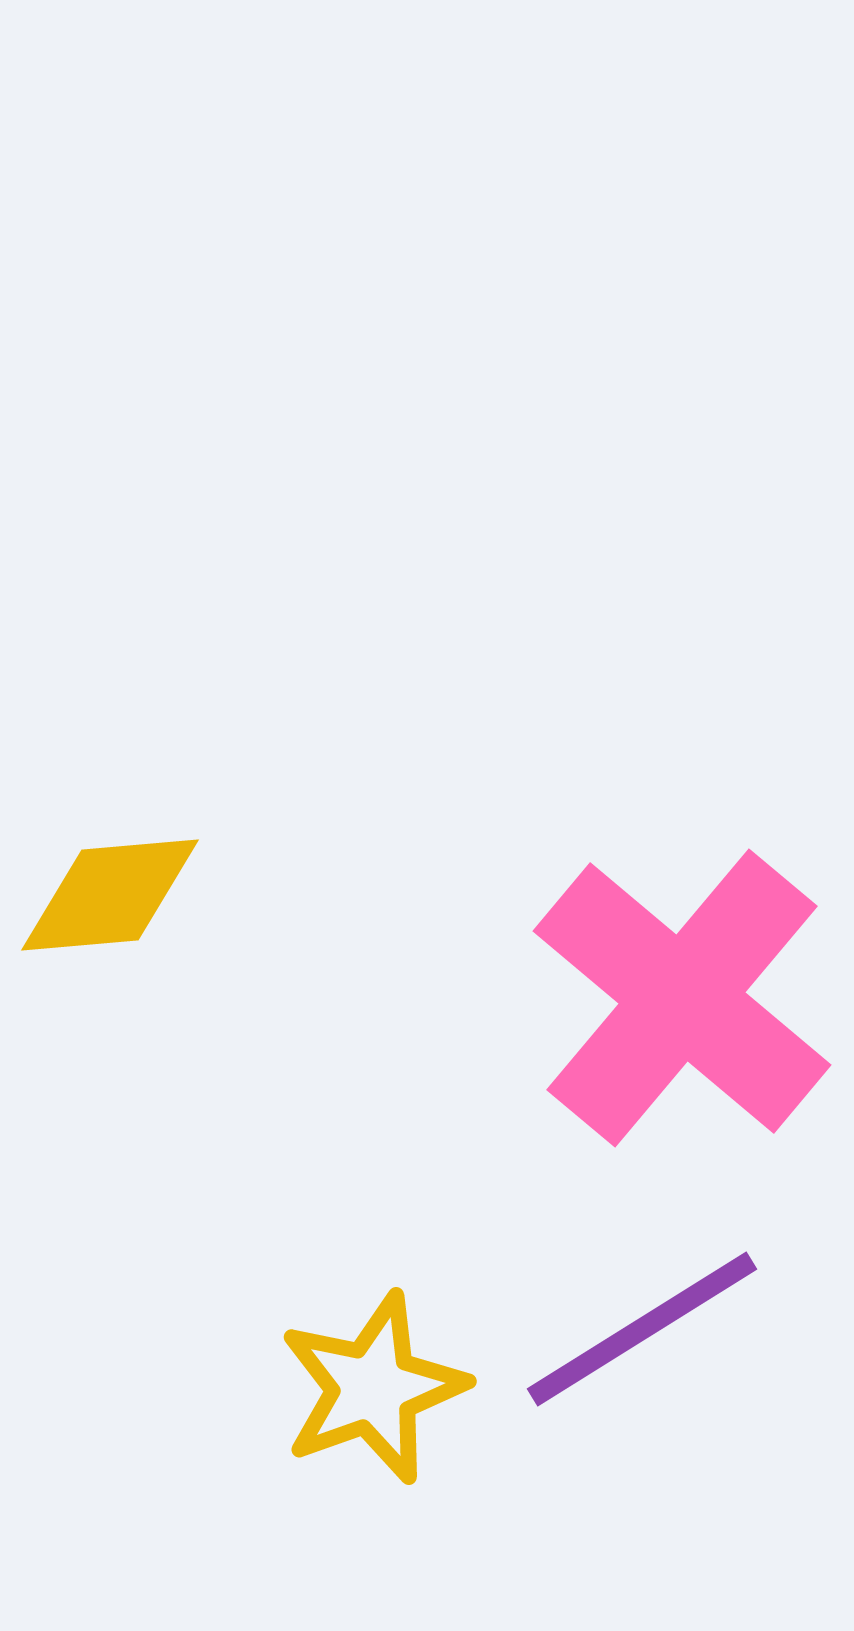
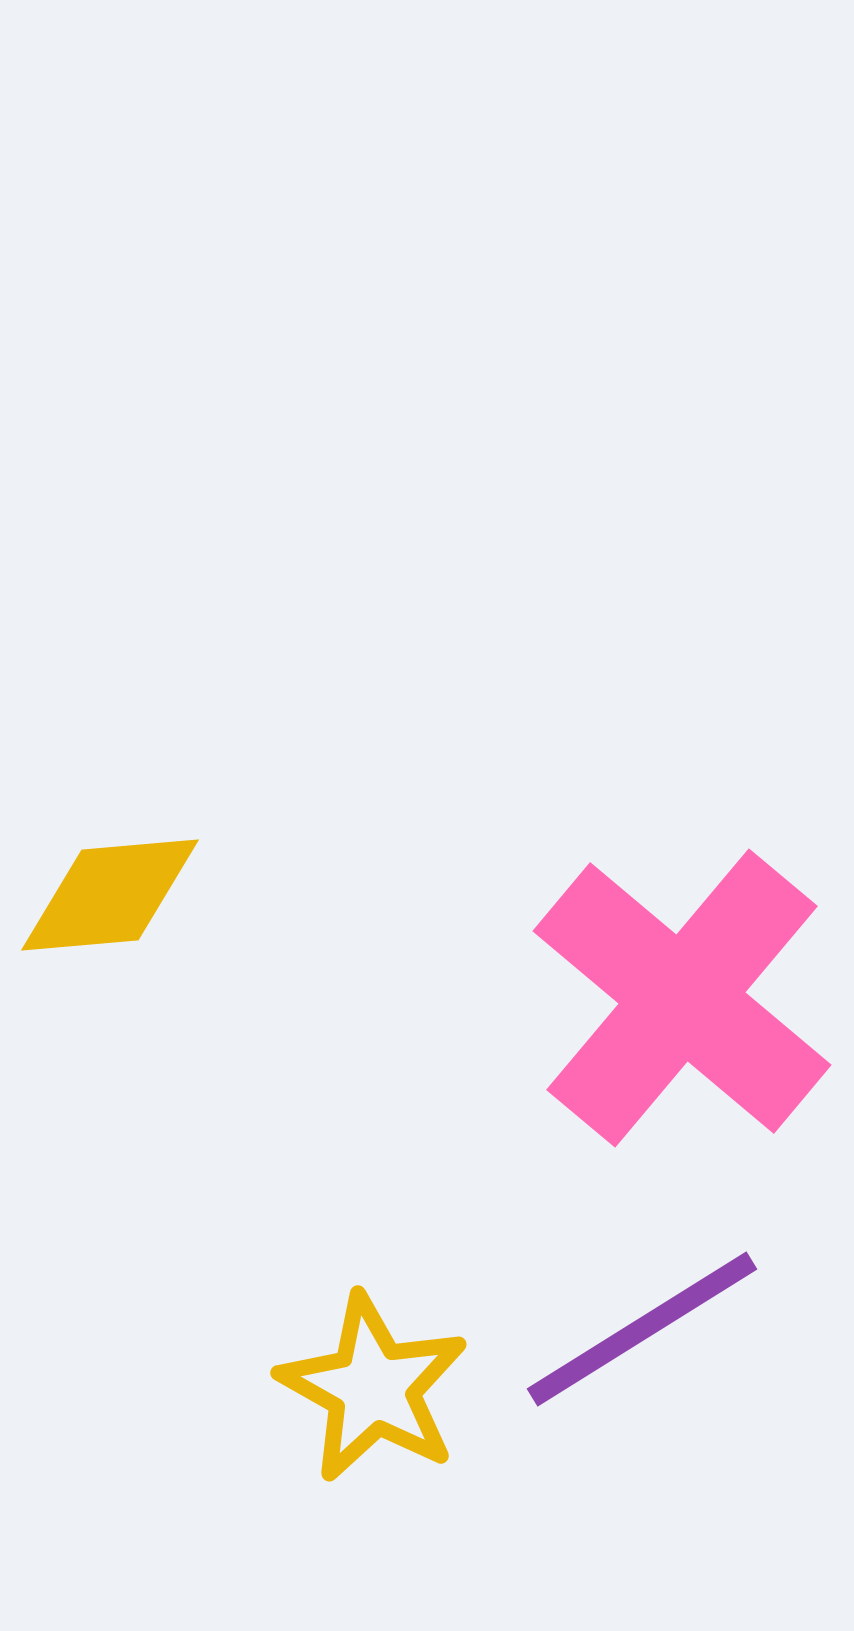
yellow star: rotated 23 degrees counterclockwise
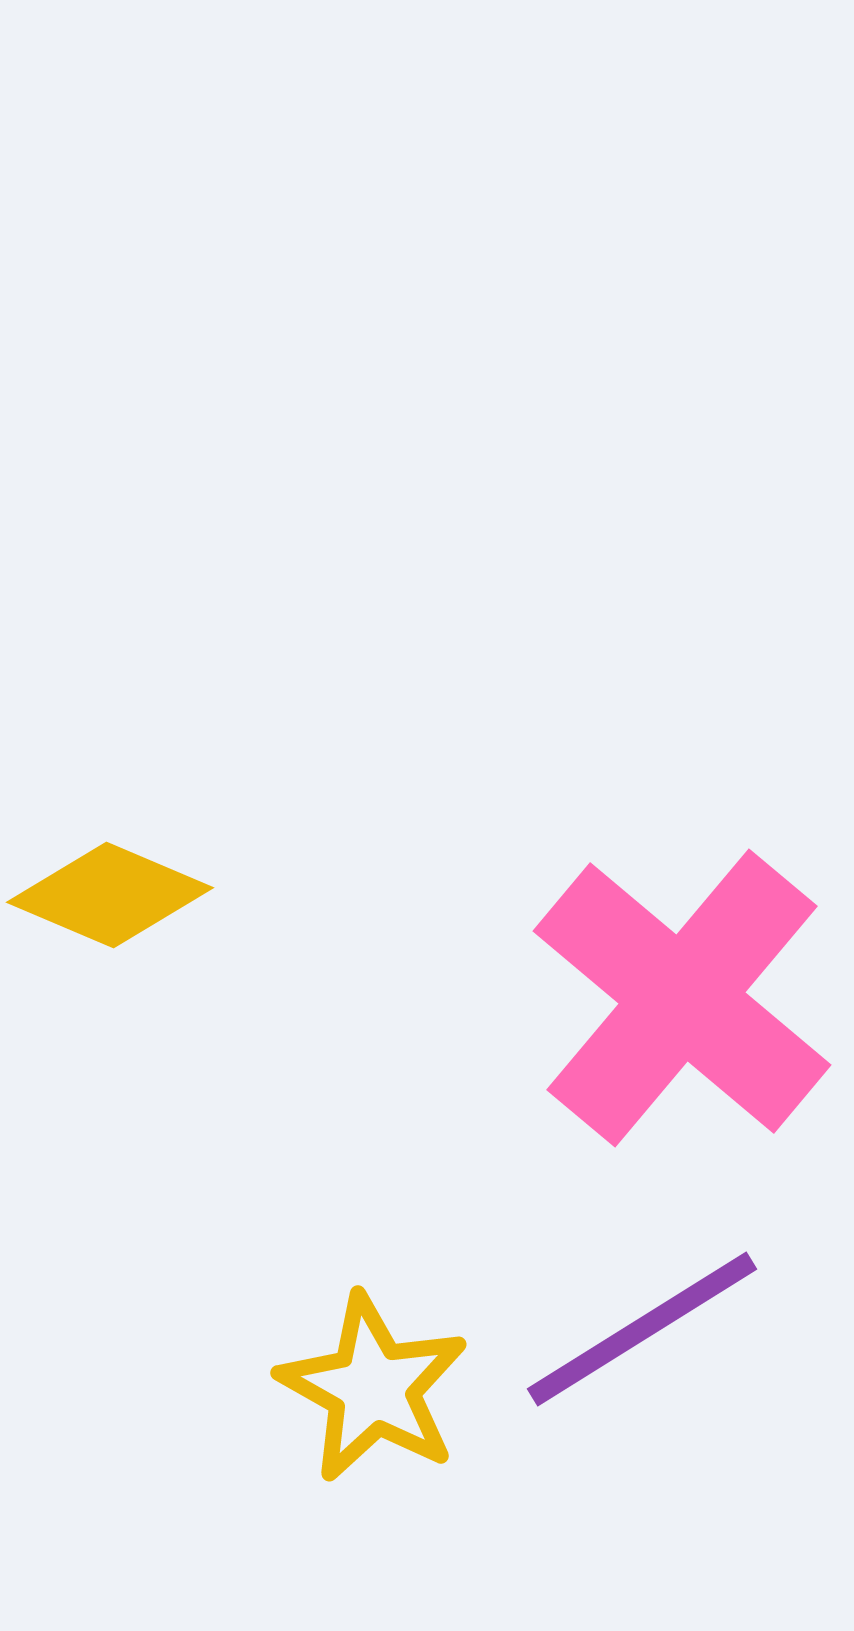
yellow diamond: rotated 28 degrees clockwise
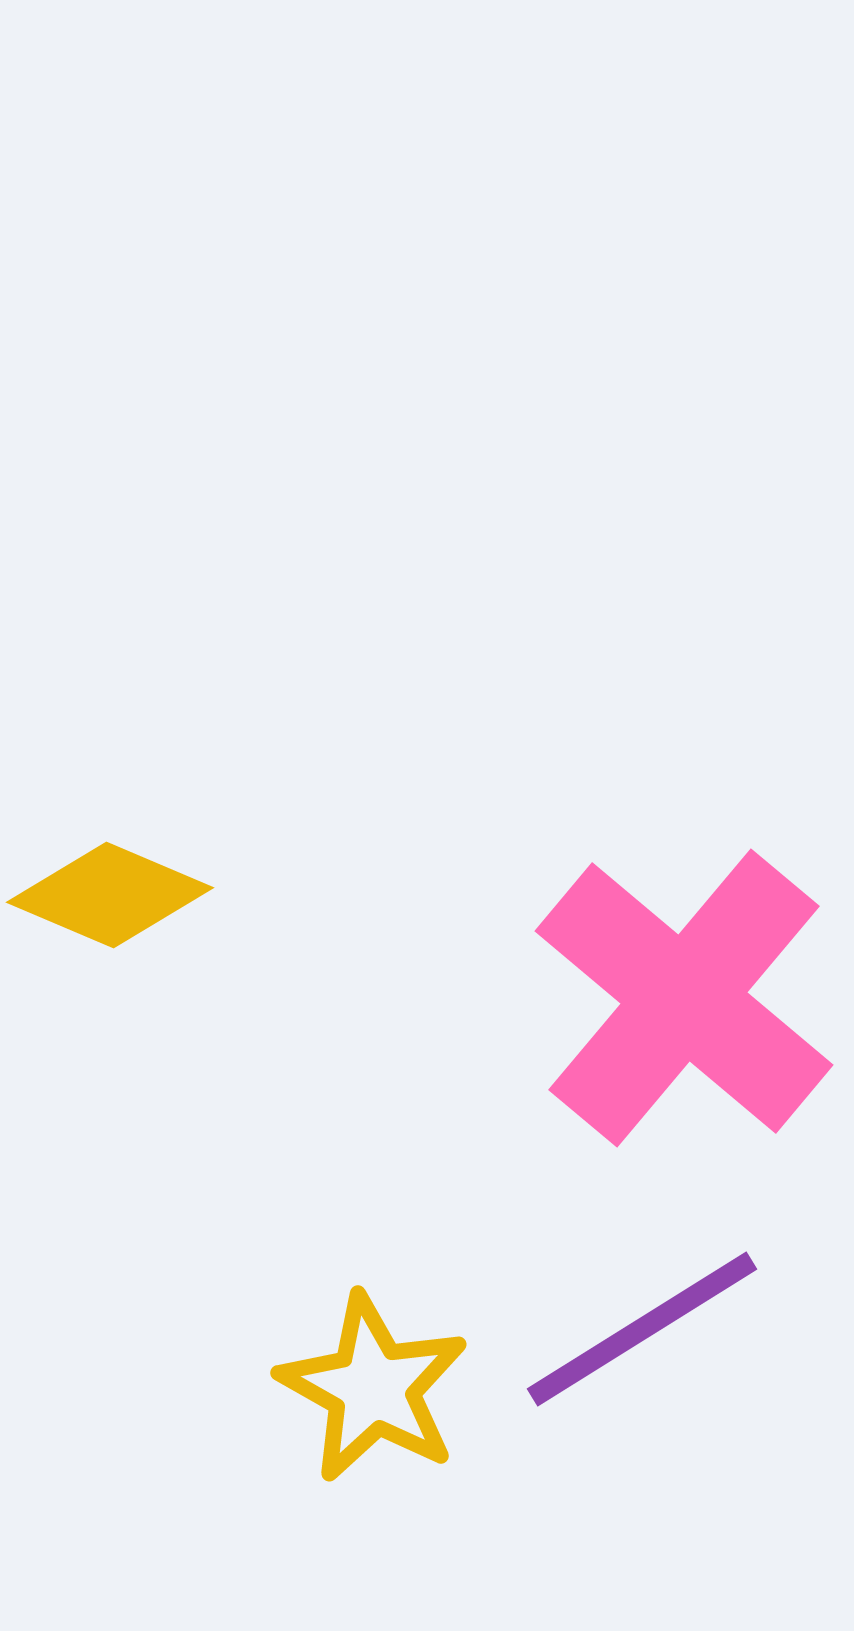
pink cross: moved 2 px right
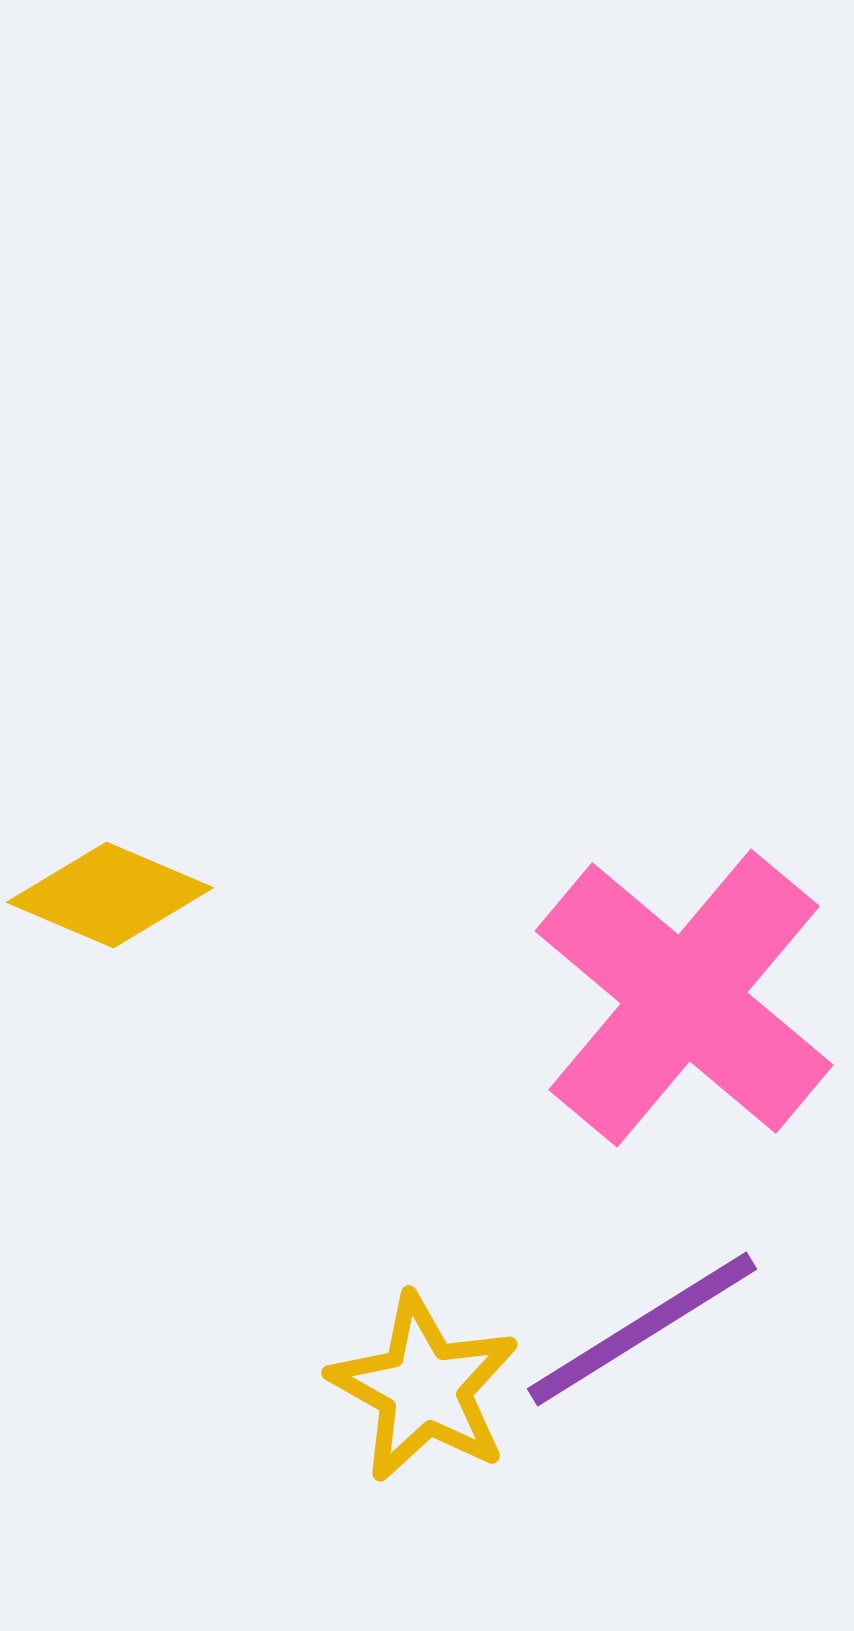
yellow star: moved 51 px right
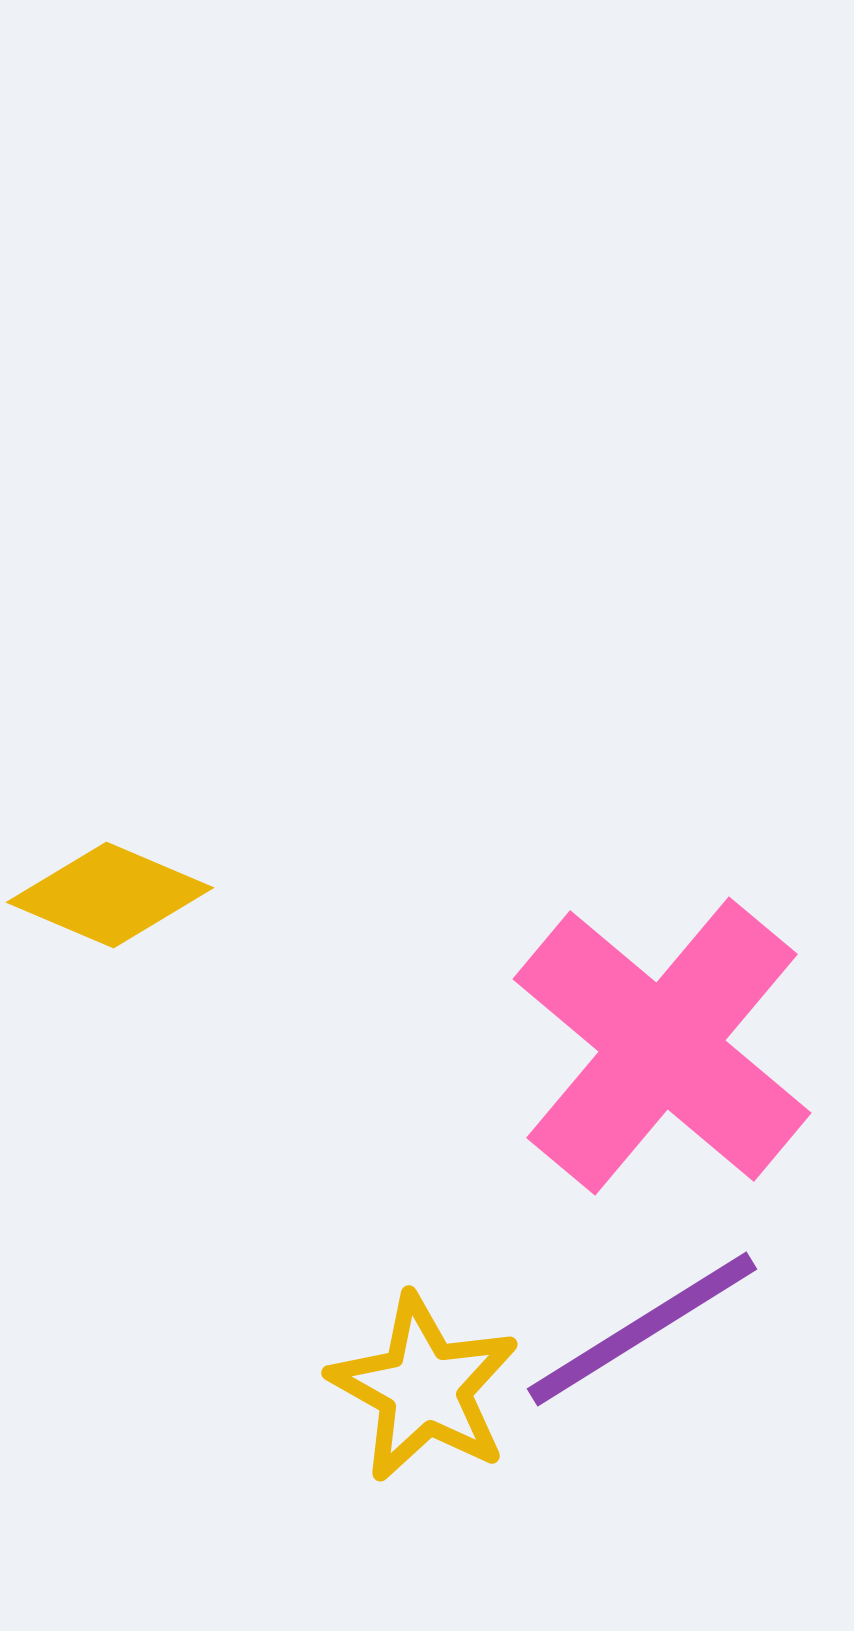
pink cross: moved 22 px left, 48 px down
